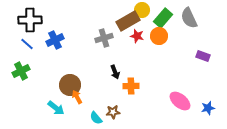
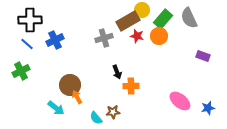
green rectangle: moved 1 px down
black arrow: moved 2 px right
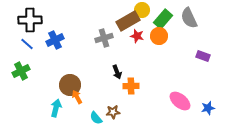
cyan arrow: rotated 114 degrees counterclockwise
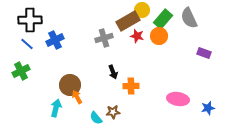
purple rectangle: moved 1 px right, 3 px up
black arrow: moved 4 px left
pink ellipse: moved 2 px left, 2 px up; rotated 30 degrees counterclockwise
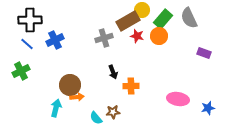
orange arrow: rotated 112 degrees clockwise
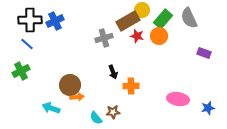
blue cross: moved 19 px up
cyan arrow: moved 5 px left; rotated 84 degrees counterclockwise
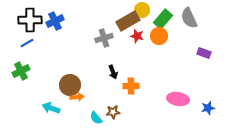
blue line: moved 1 px up; rotated 72 degrees counterclockwise
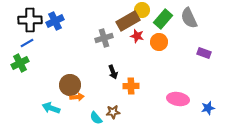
orange circle: moved 6 px down
green cross: moved 1 px left, 8 px up
